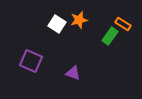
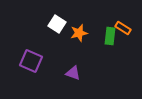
orange star: moved 13 px down
orange rectangle: moved 4 px down
green rectangle: rotated 30 degrees counterclockwise
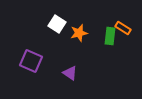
purple triangle: moved 3 px left; rotated 14 degrees clockwise
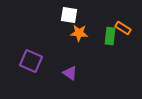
white square: moved 12 px right, 9 px up; rotated 24 degrees counterclockwise
orange star: rotated 18 degrees clockwise
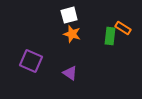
white square: rotated 24 degrees counterclockwise
orange star: moved 7 px left, 1 px down; rotated 12 degrees clockwise
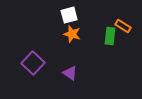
orange rectangle: moved 2 px up
purple square: moved 2 px right, 2 px down; rotated 20 degrees clockwise
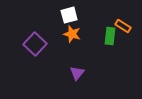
purple square: moved 2 px right, 19 px up
purple triangle: moved 7 px right; rotated 35 degrees clockwise
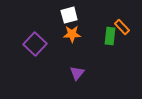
orange rectangle: moved 1 px left, 1 px down; rotated 14 degrees clockwise
orange star: rotated 18 degrees counterclockwise
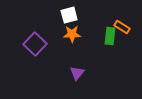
orange rectangle: rotated 14 degrees counterclockwise
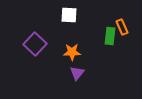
white square: rotated 18 degrees clockwise
orange rectangle: rotated 35 degrees clockwise
orange star: moved 18 px down
